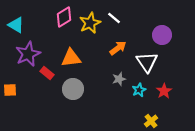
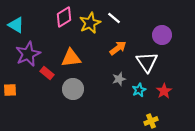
yellow cross: rotated 16 degrees clockwise
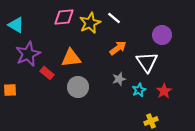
pink diamond: rotated 25 degrees clockwise
gray circle: moved 5 px right, 2 px up
